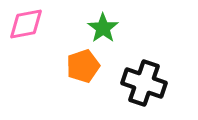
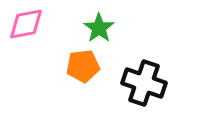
green star: moved 4 px left
orange pentagon: rotated 12 degrees clockwise
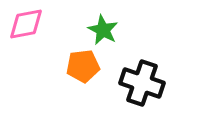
green star: moved 4 px right, 2 px down; rotated 8 degrees counterclockwise
black cross: moved 2 px left
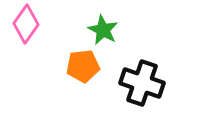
pink diamond: rotated 45 degrees counterclockwise
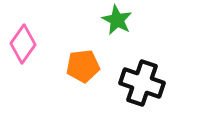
pink diamond: moved 3 px left, 20 px down
green star: moved 14 px right, 10 px up
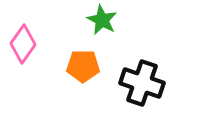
green star: moved 15 px left
orange pentagon: rotated 8 degrees clockwise
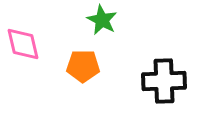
pink diamond: rotated 48 degrees counterclockwise
black cross: moved 22 px right, 2 px up; rotated 21 degrees counterclockwise
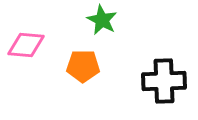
pink diamond: moved 3 px right, 1 px down; rotated 72 degrees counterclockwise
